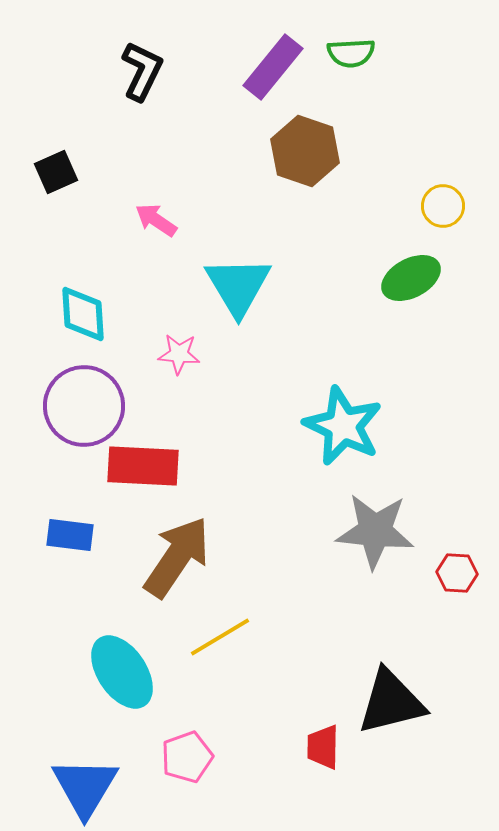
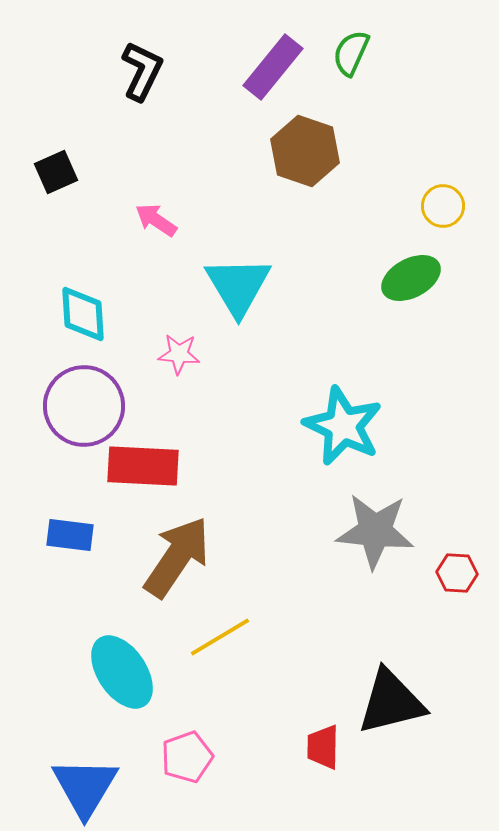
green semicircle: rotated 117 degrees clockwise
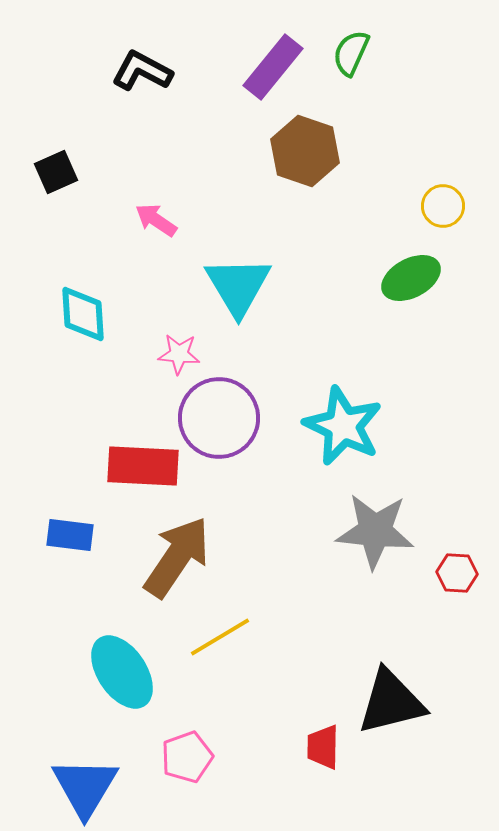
black L-shape: rotated 88 degrees counterclockwise
purple circle: moved 135 px right, 12 px down
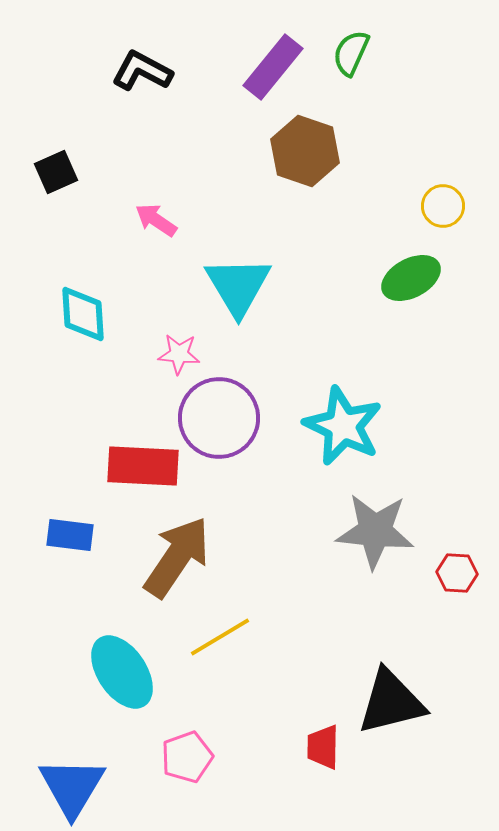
blue triangle: moved 13 px left
